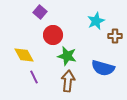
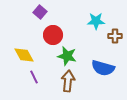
cyan star: rotated 24 degrees clockwise
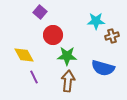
brown cross: moved 3 px left; rotated 16 degrees counterclockwise
green star: rotated 12 degrees counterclockwise
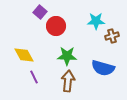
red circle: moved 3 px right, 9 px up
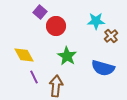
brown cross: moved 1 px left; rotated 24 degrees counterclockwise
green star: rotated 30 degrees clockwise
brown arrow: moved 12 px left, 5 px down
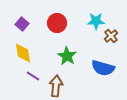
purple square: moved 18 px left, 12 px down
red circle: moved 1 px right, 3 px up
yellow diamond: moved 1 px left, 2 px up; rotated 20 degrees clockwise
purple line: moved 1 px left, 1 px up; rotated 32 degrees counterclockwise
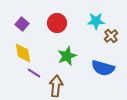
green star: rotated 18 degrees clockwise
purple line: moved 1 px right, 3 px up
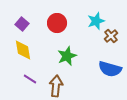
cyan star: rotated 18 degrees counterclockwise
yellow diamond: moved 3 px up
blue semicircle: moved 7 px right, 1 px down
purple line: moved 4 px left, 6 px down
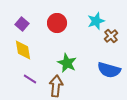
green star: moved 7 px down; rotated 24 degrees counterclockwise
blue semicircle: moved 1 px left, 1 px down
